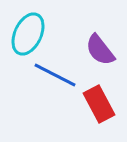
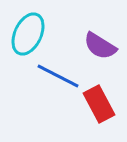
purple semicircle: moved 4 px up; rotated 20 degrees counterclockwise
blue line: moved 3 px right, 1 px down
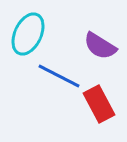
blue line: moved 1 px right
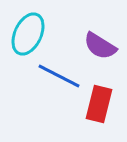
red rectangle: rotated 42 degrees clockwise
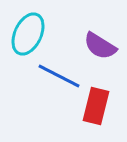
red rectangle: moved 3 px left, 2 px down
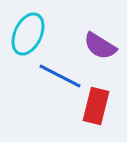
blue line: moved 1 px right
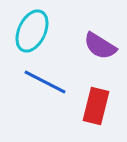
cyan ellipse: moved 4 px right, 3 px up
blue line: moved 15 px left, 6 px down
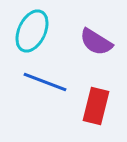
purple semicircle: moved 4 px left, 4 px up
blue line: rotated 6 degrees counterclockwise
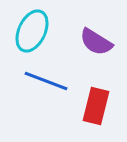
blue line: moved 1 px right, 1 px up
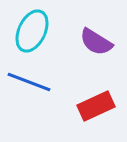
blue line: moved 17 px left, 1 px down
red rectangle: rotated 51 degrees clockwise
